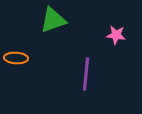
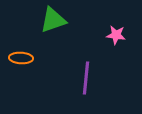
orange ellipse: moved 5 px right
purple line: moved 4 px down
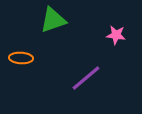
purple line: rotated 44 degrees clockwise
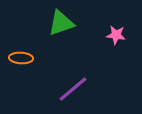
green triangle: moved 8 px right, 3 px down
purple line: moved 13 px left, 11 px down
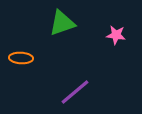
green triangle: moved 1 px right
purple line: moved 2 px right, 3 px down
